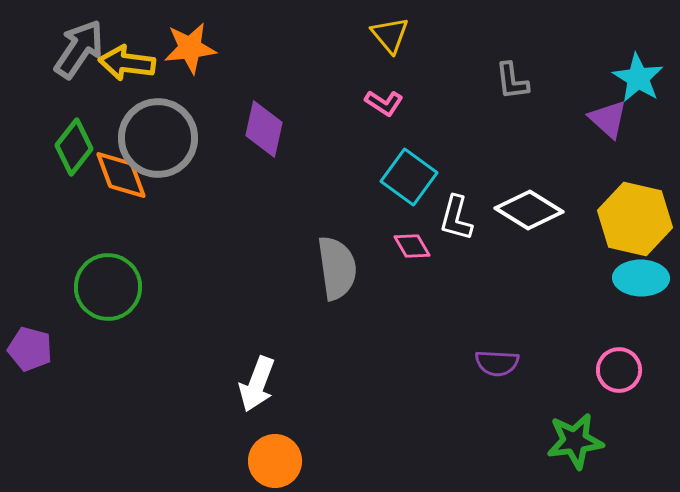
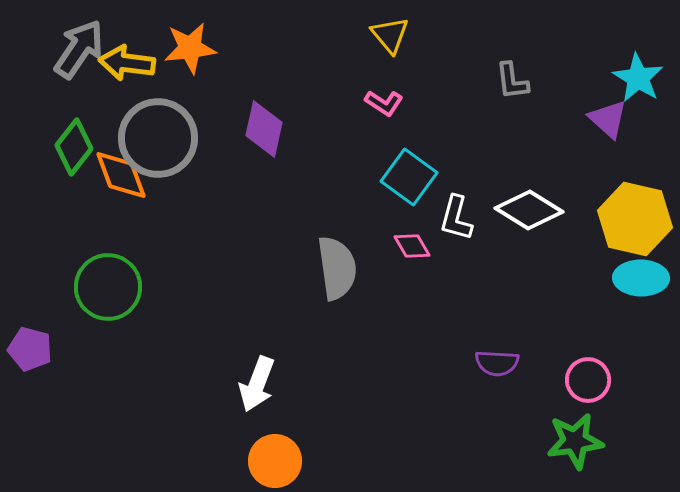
pink circle: moved 31 px left, 10 px down
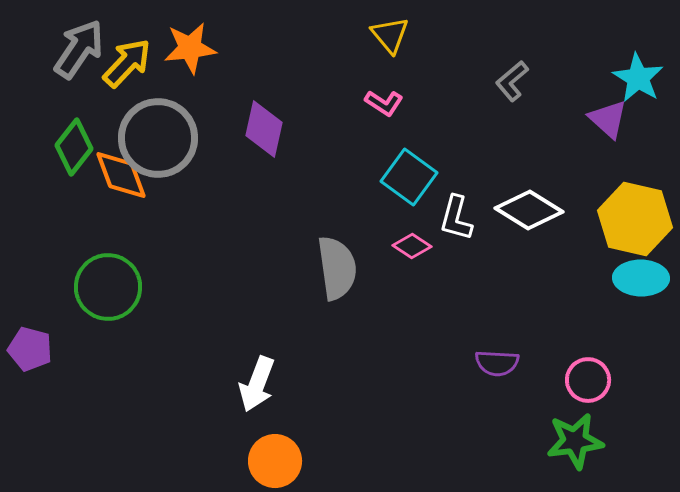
yellow arrow: rotated 126 degrees clockwise
gray L-shape: rotated 57 degrees clockwise
pink diamond: rotated 27 degrees counterclockwise
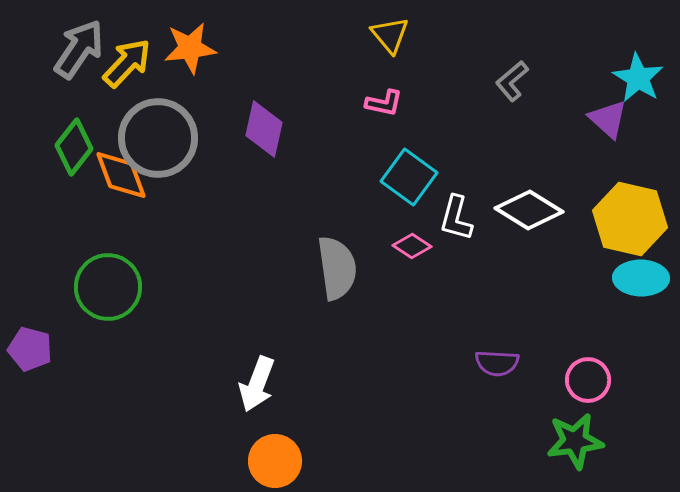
pink L-shape: rotated 21 degrees counterclockwise
yellow hexagon: moved 5 px left
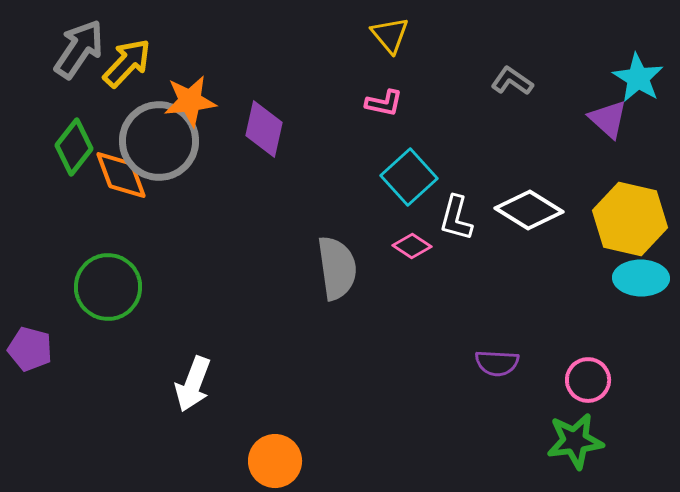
orange star: moved 53 px down
gray L-shape: rotated 75 degrees clockwise
gray circle: moved 1 px right, 3 px down
cyan square: rotated 12 degrees clockwise
white arrow: moved 64 px left
